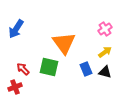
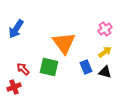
blue rectangle: moved 2 px up
red cross: moved 1 px left
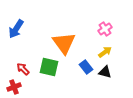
blue rectangle: rotated 16 degrees counterclockwise
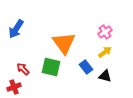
pink cross: moved 3 px down
green square: moved 2 px right
black triangle: moved 4 px down
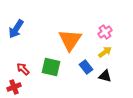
orange triangle: moved 6 px right, 3 px up; rotated 10 degrees clockwise
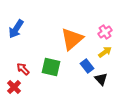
orange triangle: moved 2 px right, 1 px up; rotated 15 degrees clockwise
blue rectangle: moved 1 px right, 1 px up
black triangle: moved 4 px left, 3 px down; rotated 32 degrees clockwise
red cross: rotated 24 degrees counterclockwise
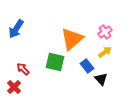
green square: moved 4 px right, 5 px up
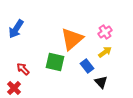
black triangle: moved 3 px down
red cross: moved 1 px down
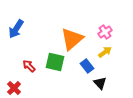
red arrow: moved 6 px right, 3 px up
black triangle: moved 1 px left, 1 px down
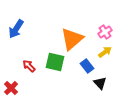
red cross: moved 3 px left
